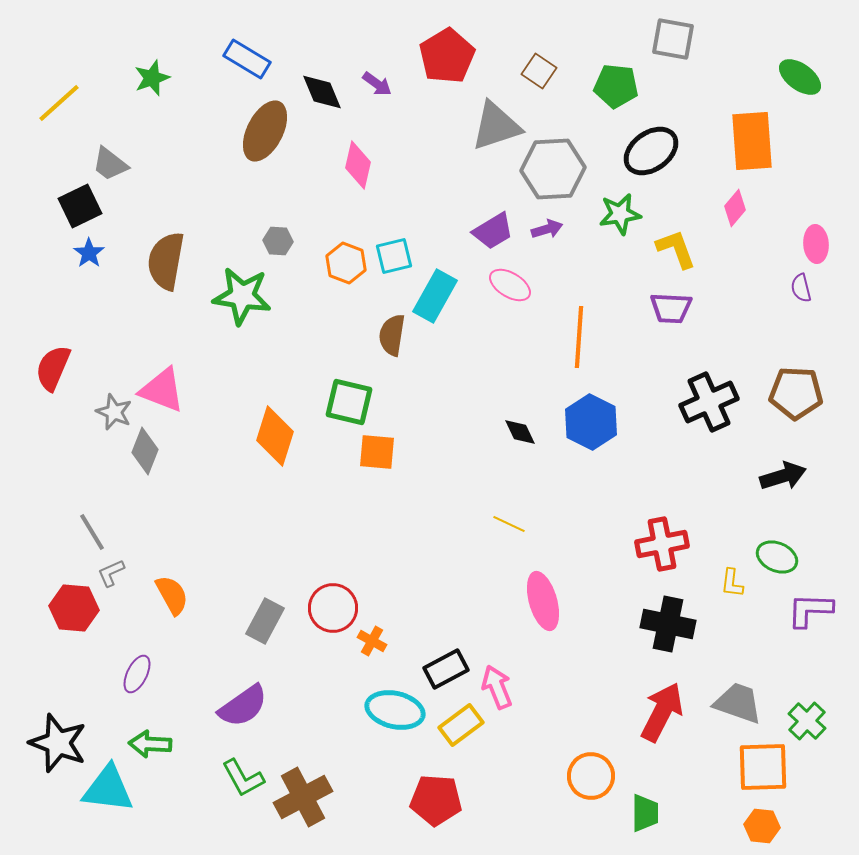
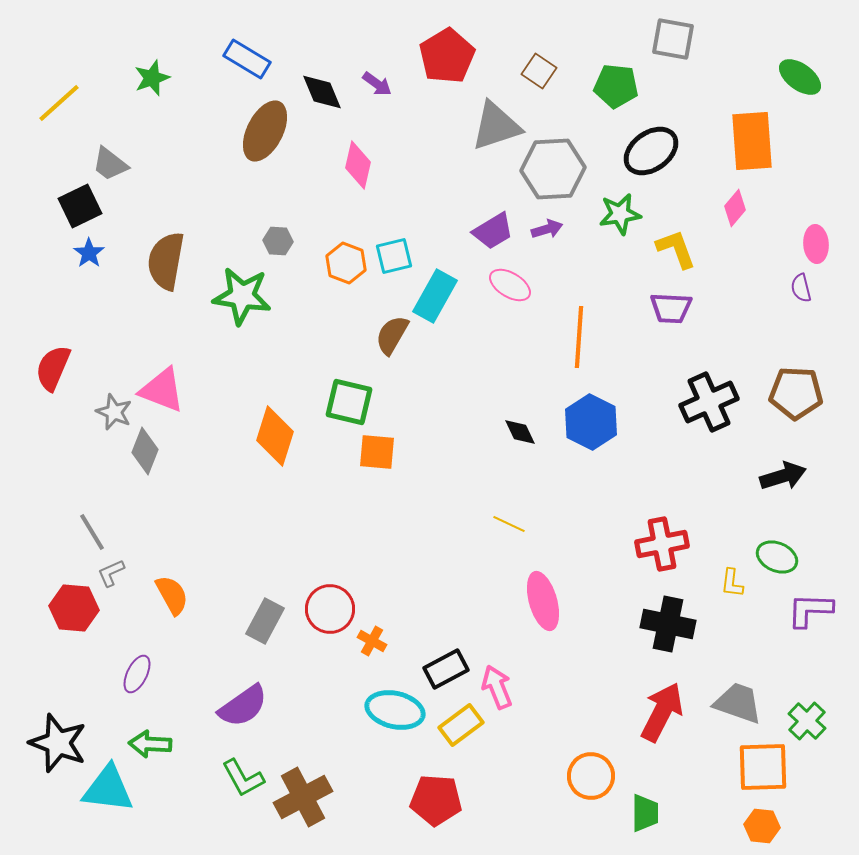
brown semicircle at (392, 335): rotated 21 degrees clockwise
red circle at (333, 608): moved 3 px left, 1 px down
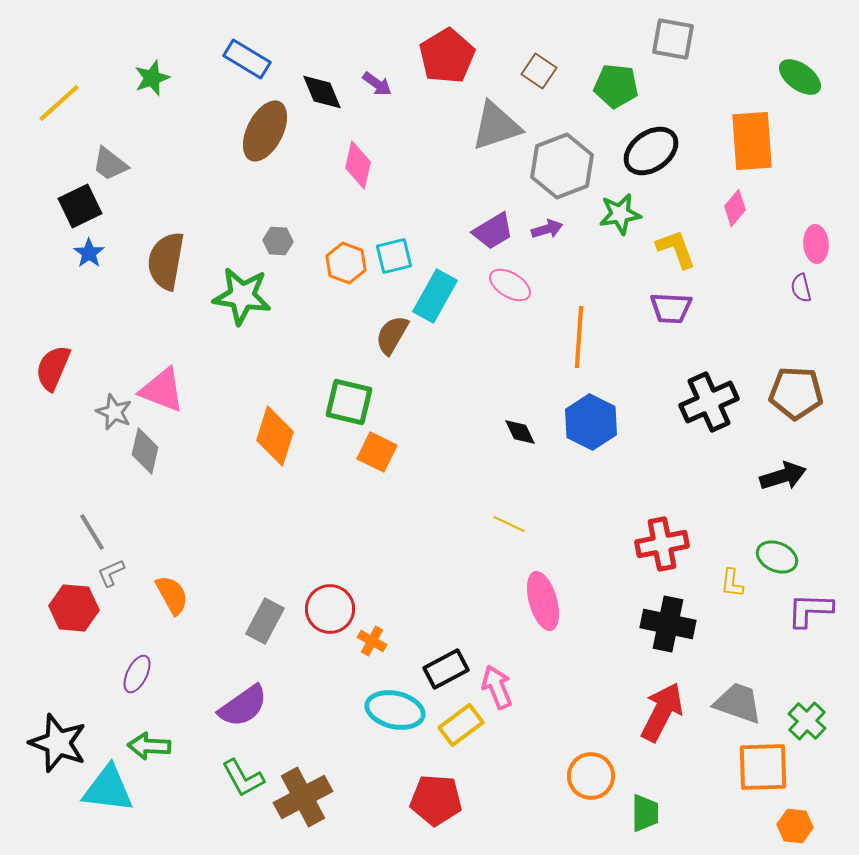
gray hexagon at (553, 169): moved 9 px right, 3 px up; rotated 18 degrees counterclockwise
gray diamond at (145, 451): rotated 9 degrees counterclockwise
orange square at (377, 452): rotated 21 degrees clockwise
green arrow at (150, 744): moved 1 px left, 2 px down
orange hexagon at (762, 826): moved 33 px right
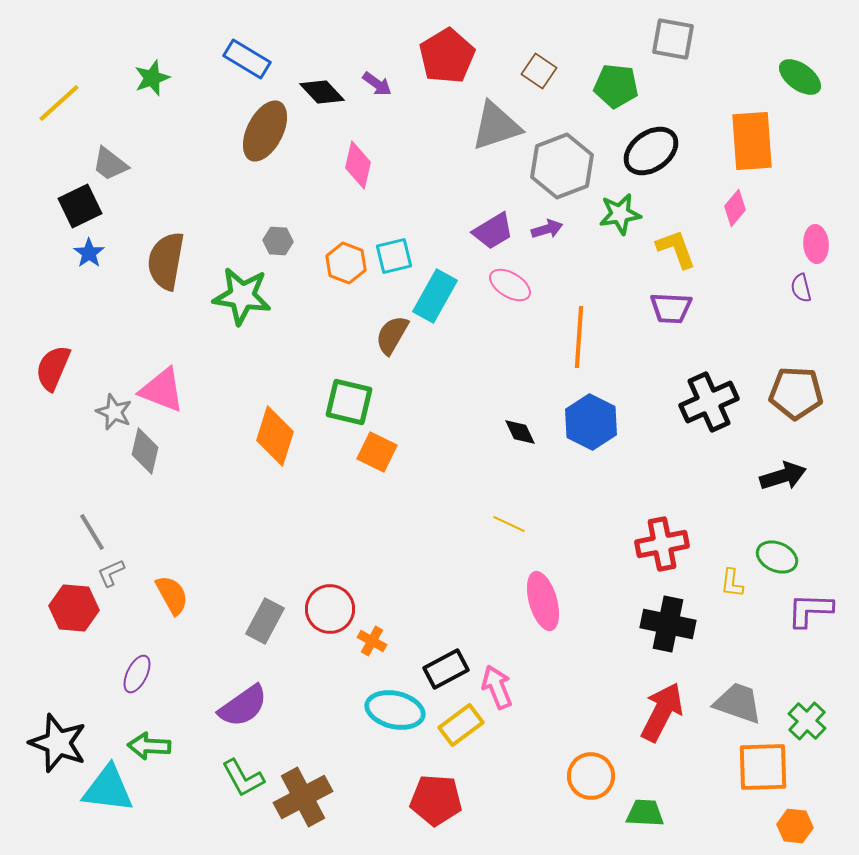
black diamond at (322, 92): rotated 21 degrees counterclockwise
green trapezoid at (645, 813): rotated 87 degrees counterclockwise
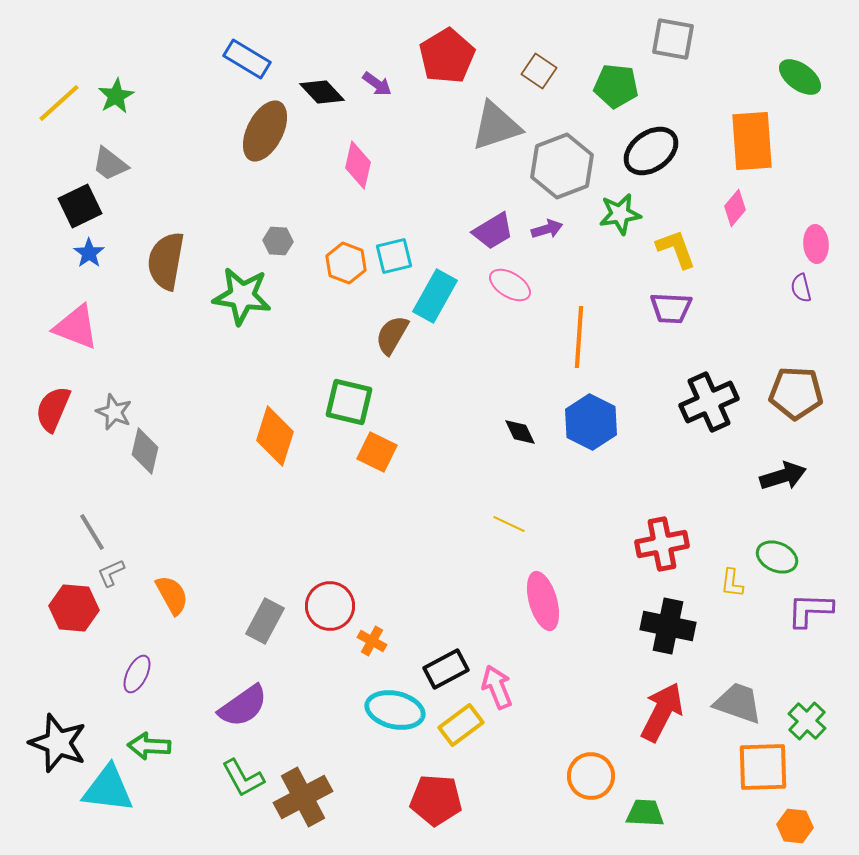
green star at (152, 78): moved 36 px left, 18 px down; rotated 9 degrees counterclockwise
red semicircle at (53, 368): moved 41 px down
pink triangle at (162, 390): moved 86 px left, 63 px up
red circle at (330, 609): moved 3 px up
black cross at (668, 624): moved 2 px down
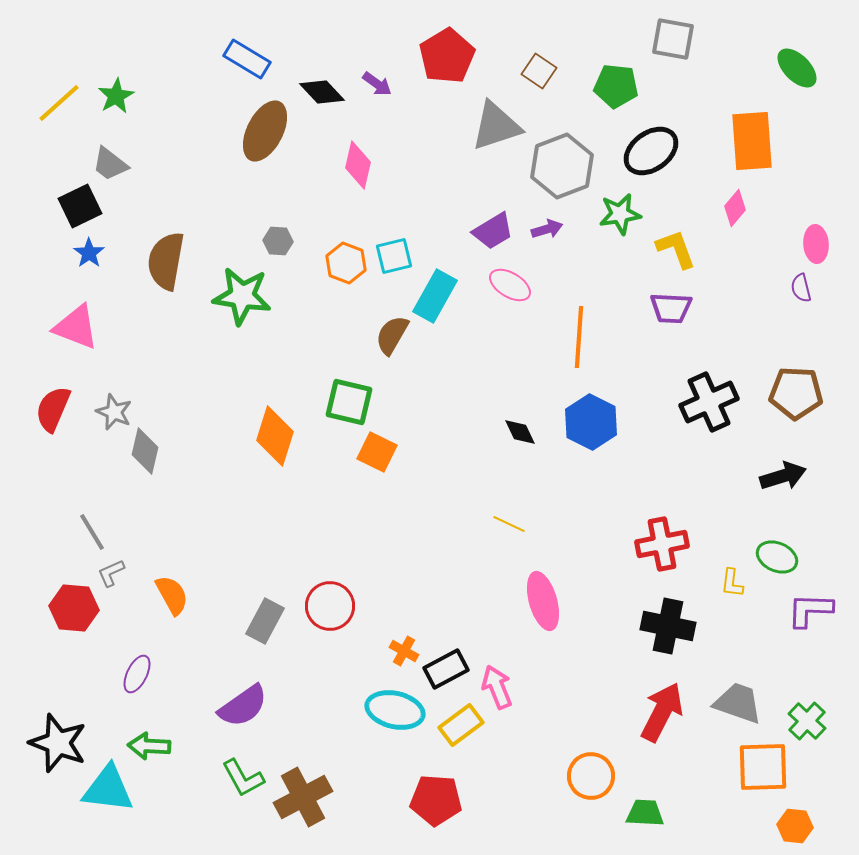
green ellipse at (800, 77): moved 3 px left, 9 px up; rotated 9 degrees clockwise
orange cross at (372, 641): moved 32 px right, 10 px down
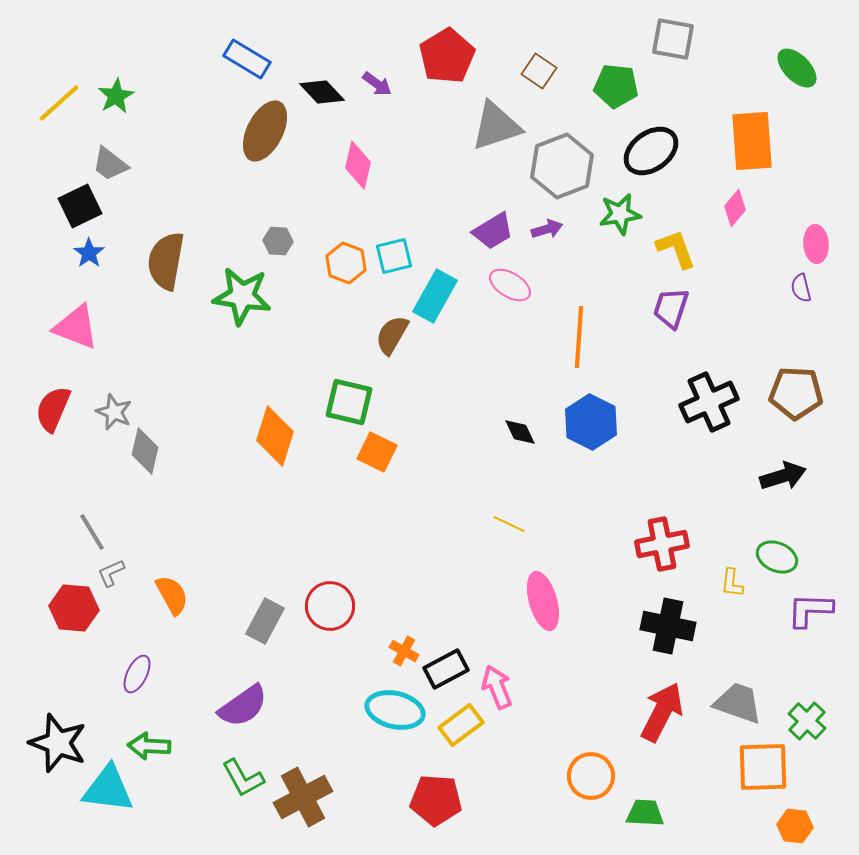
purple trapezoid at (671, 308): rotated 105 degrees clockwise
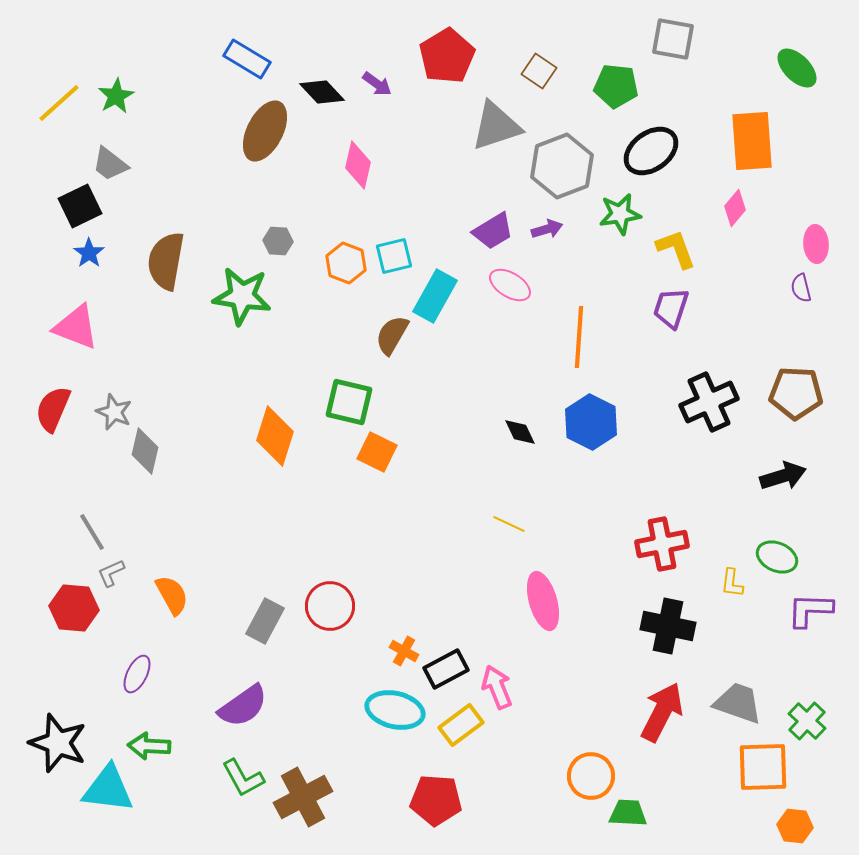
green trapezoid at (645, 813): moved 17 px left
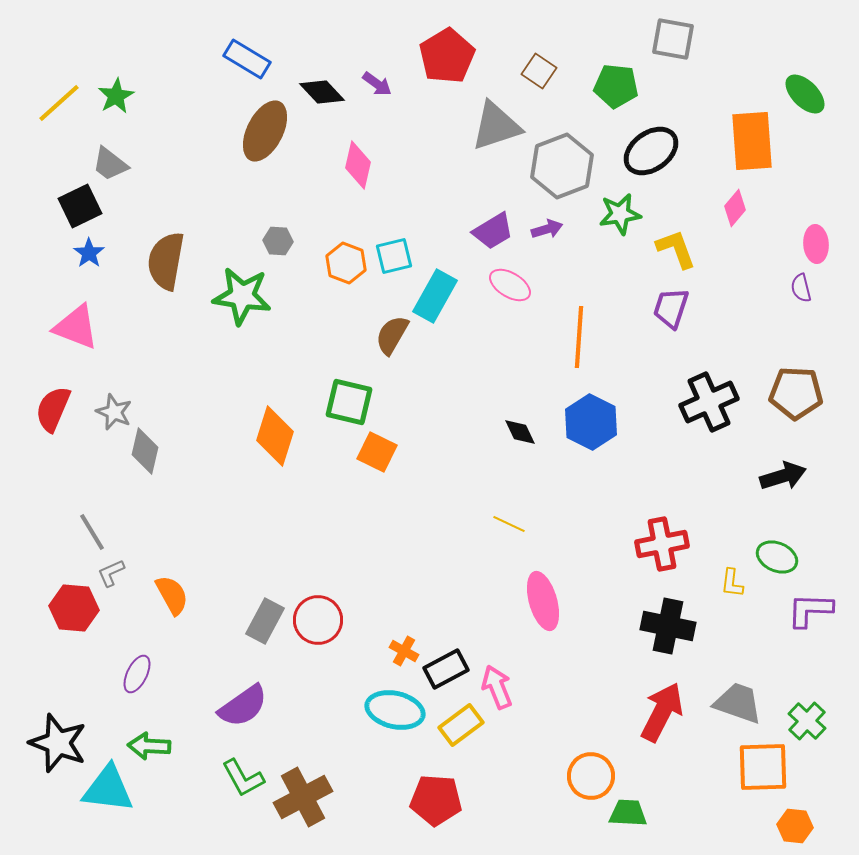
green ellipse at (797, 68): moved 8 px right, 26 px down
red circle at (330, 606): moved 12 px left, 14 px down
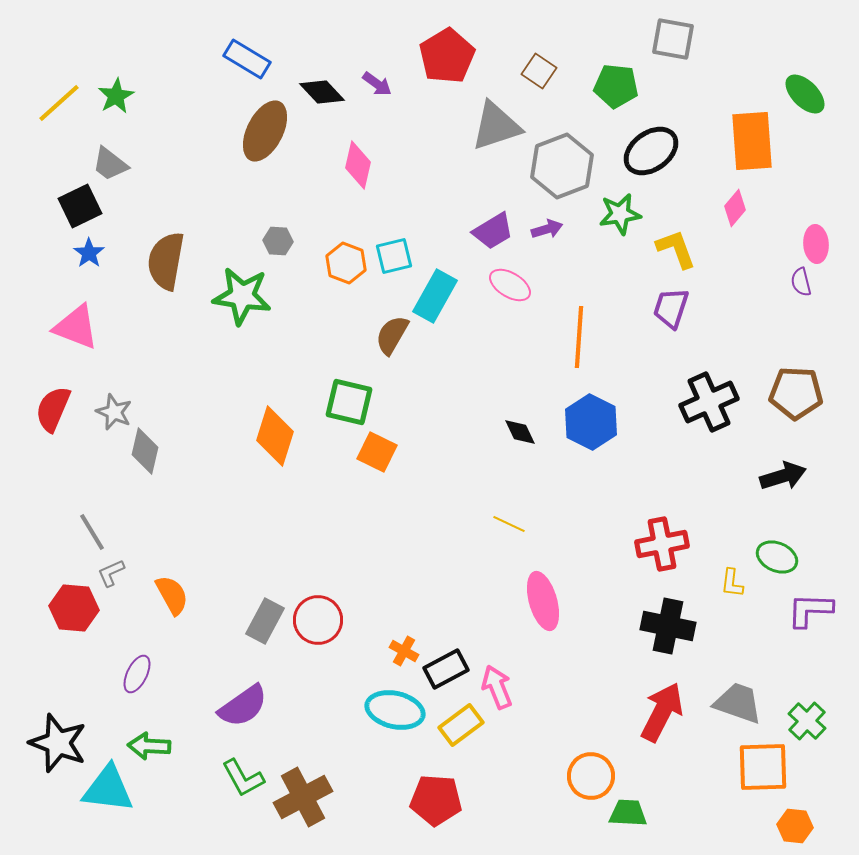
purple semicircle at (801, 288): moved 6 px up
